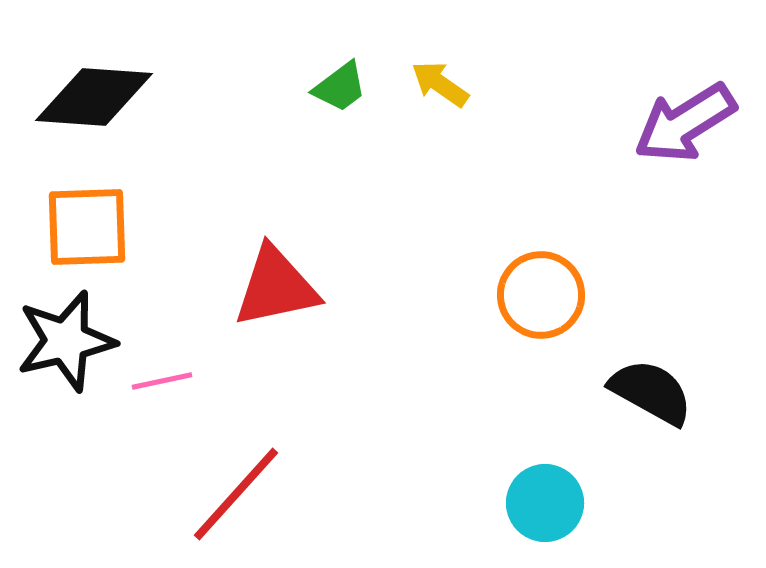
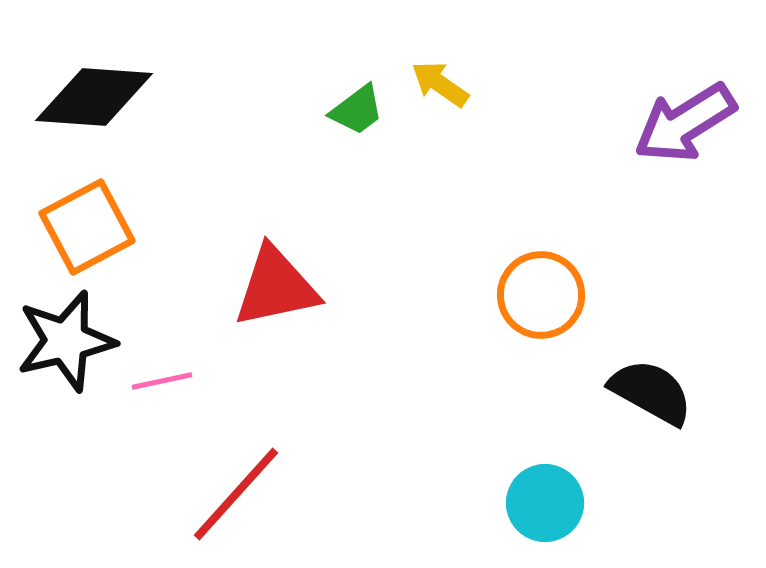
green trapezoid: moved 17 px right, 23 px down
orange square: rotated 26 degrees counterclockwise
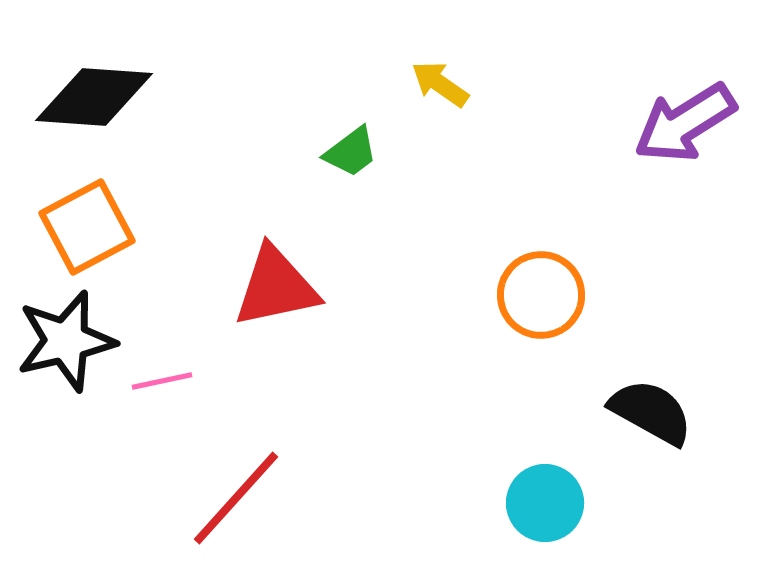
green trapezoid: moved 6 px left, 42 px down
black semicircle: moved 20 px down
red line: moved 4 px down
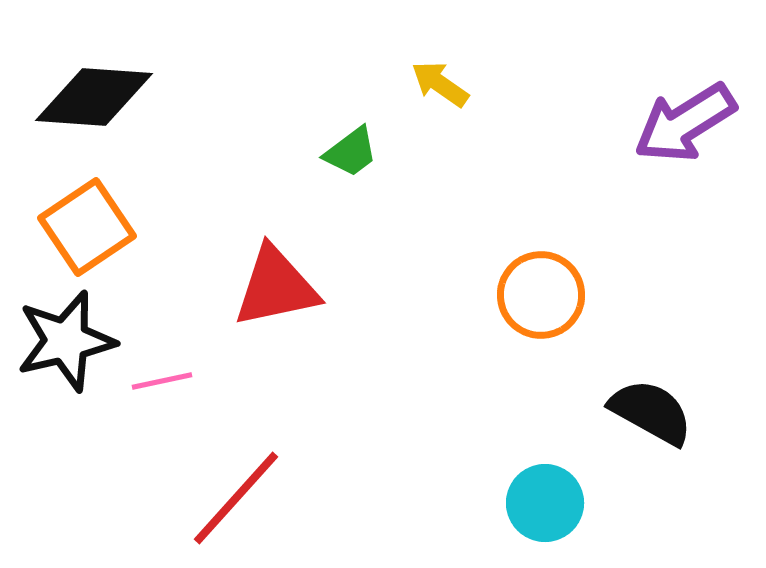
orange square: rotated 6 degrees counterclockwise
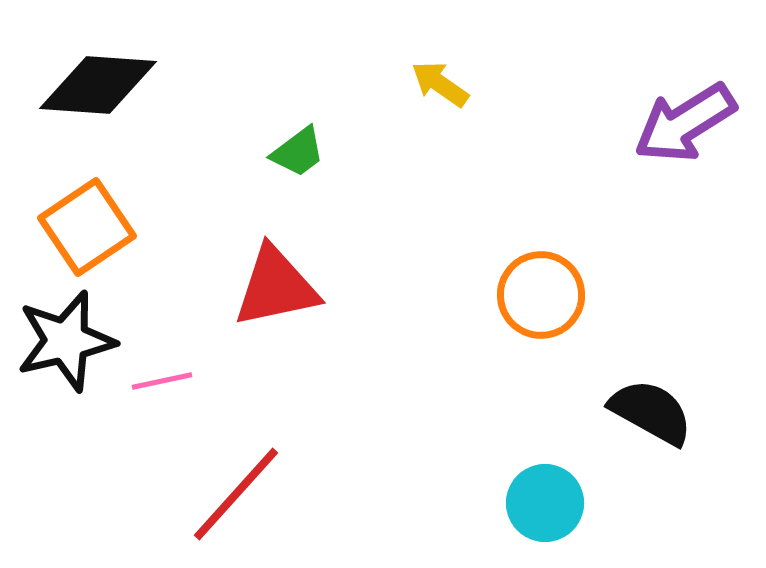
black diamond: moved 4 px right, 12 px up
green trapezoid: moved 53 px left
red line: moved 4 px up
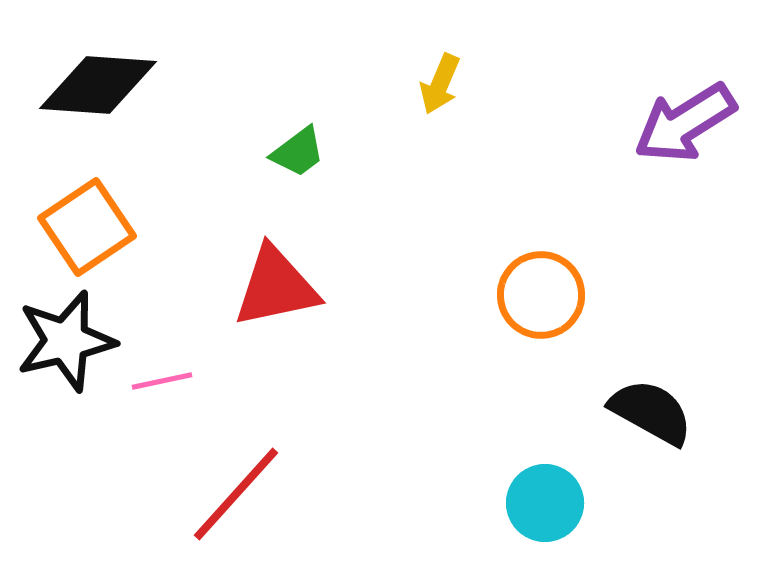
yellow arrow: rotated 102 degrees counterclockwise
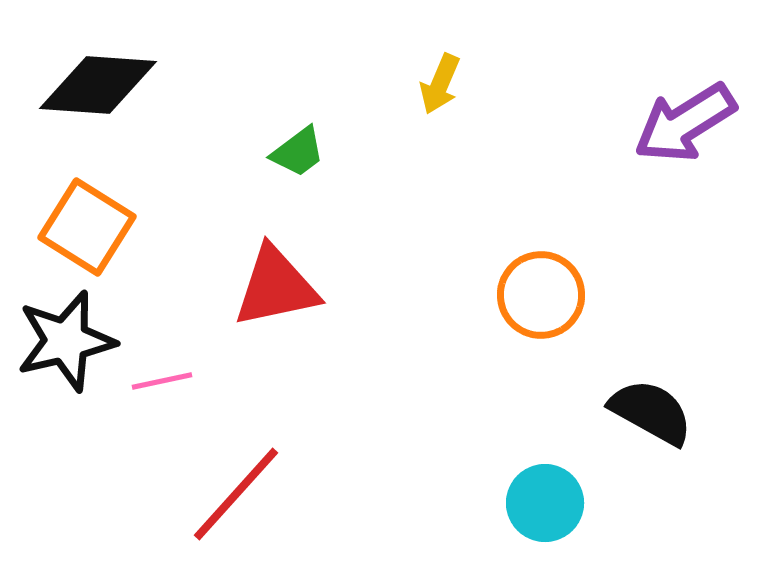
orange square: rotated 24 degrees counterclockwise
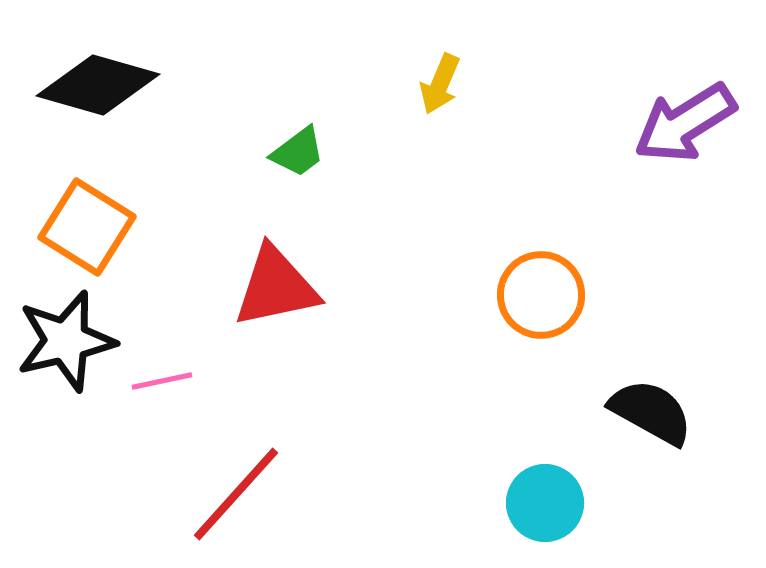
black diamond: rotated 12 degrees clockwise
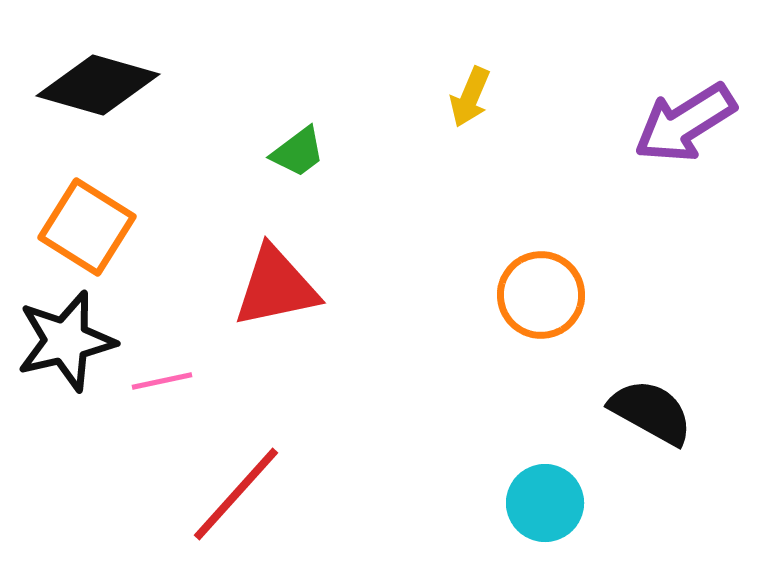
yellow arrow: moved 30 px right, 13 px down
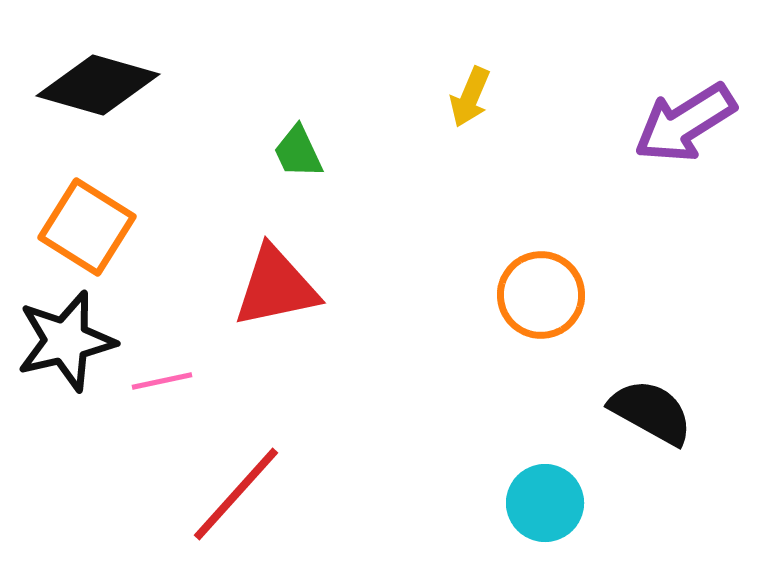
green trapezoid: rotated 102 degrees clockwise
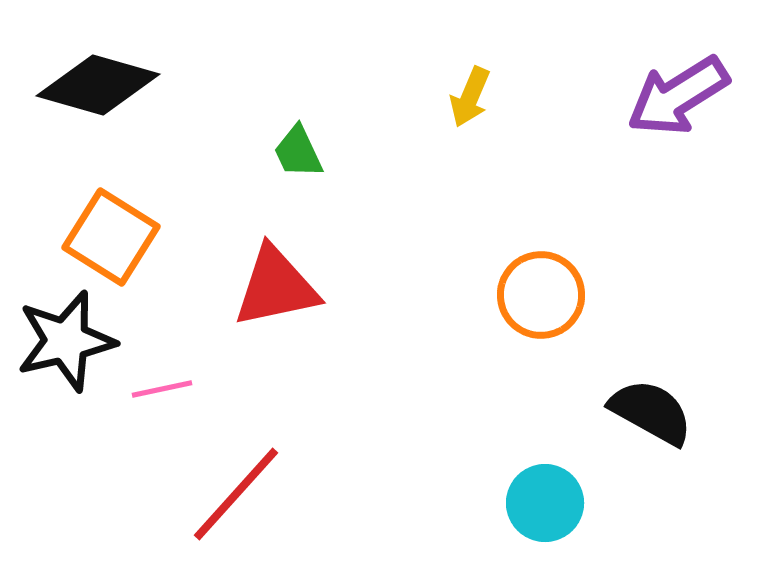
purple arrow: moved 7 px left, 27 px up
orange square: moved 24 px right, 10 px down
pink line: moved 8 px down
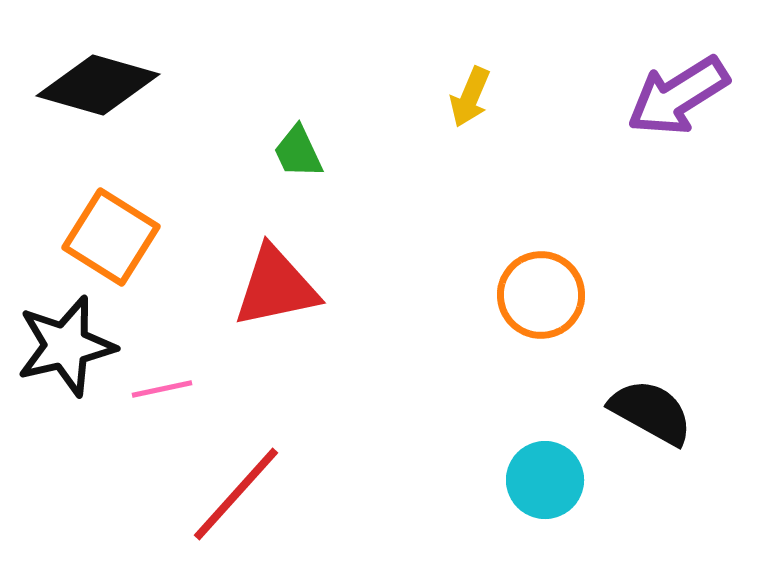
black star: moved 5 px down
cyan circle: moved 23 px up
